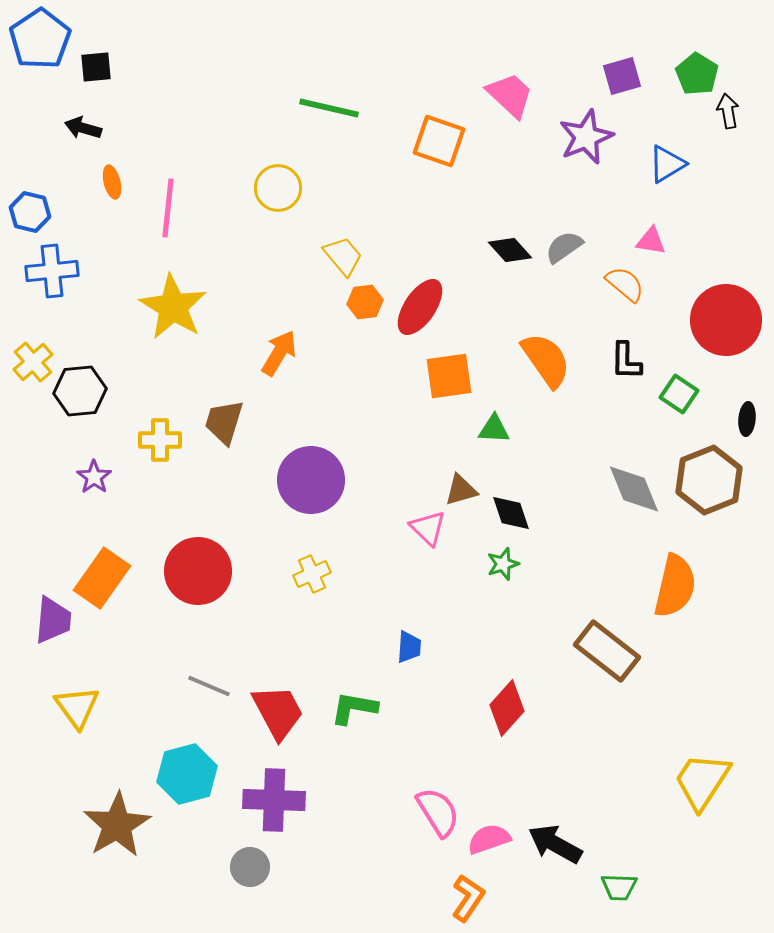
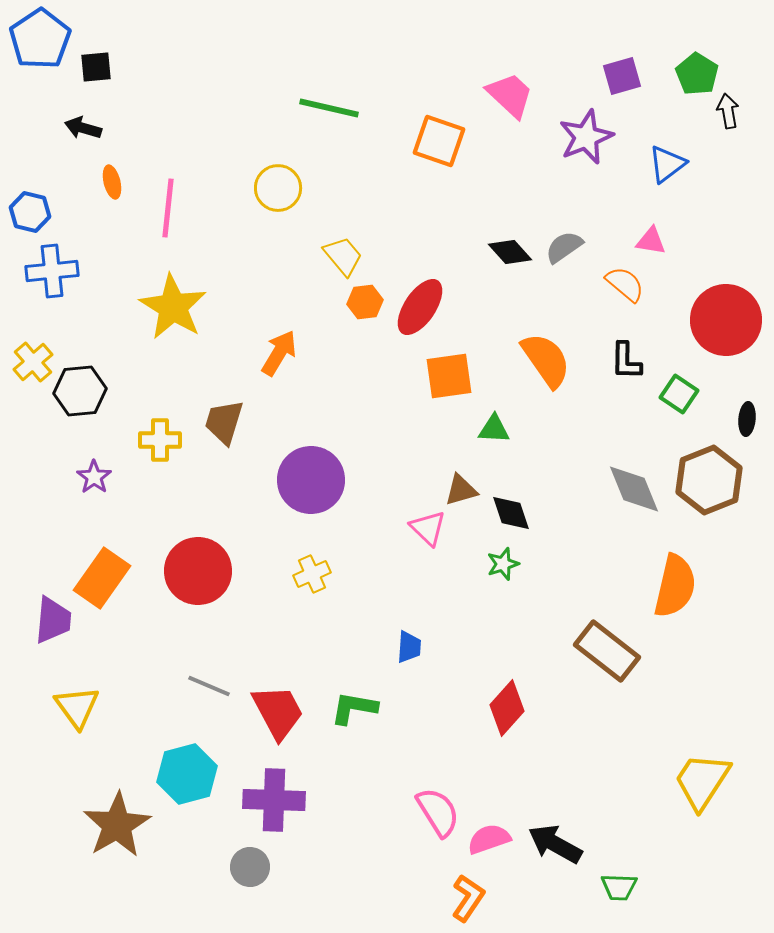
blue triangle at (667, 164): rotated 6 degrees counterclockwise
black diamond at (510, 250): moved 2 px down
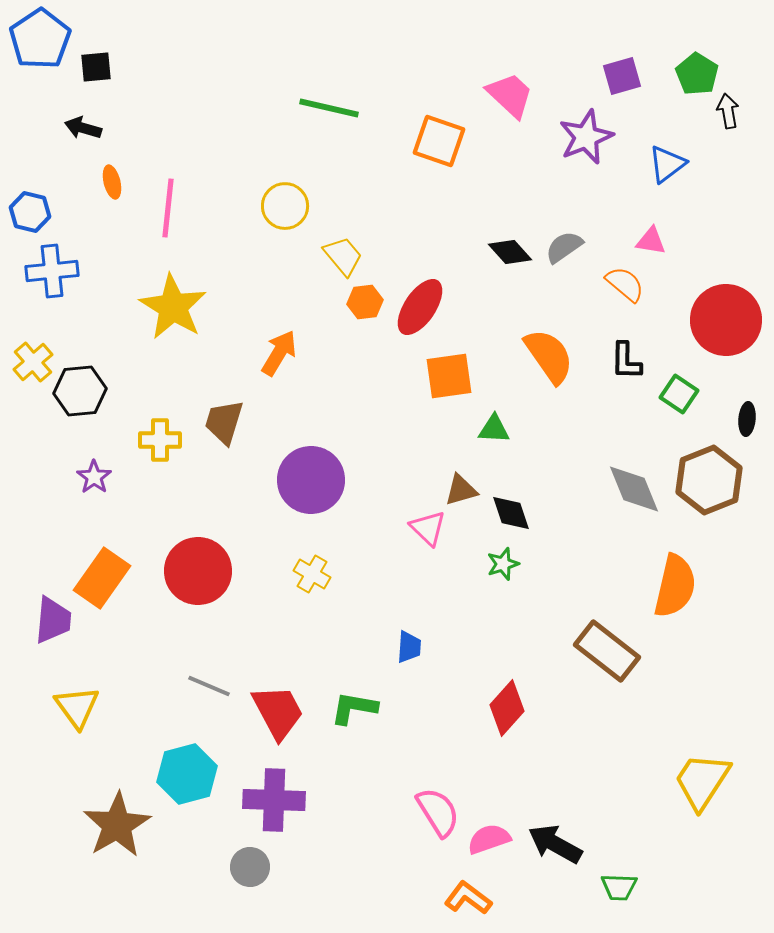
yellow circle at (278, 188): moved 7 px right, 18 px down
orange semicircle at (546, 360): moved 3 px right, 4 px up
yellow cross at (312, 574): rotated 36 degrees counterclockwise
orange L-shape at (468, 898): rotated 87 degrees counterclockwise
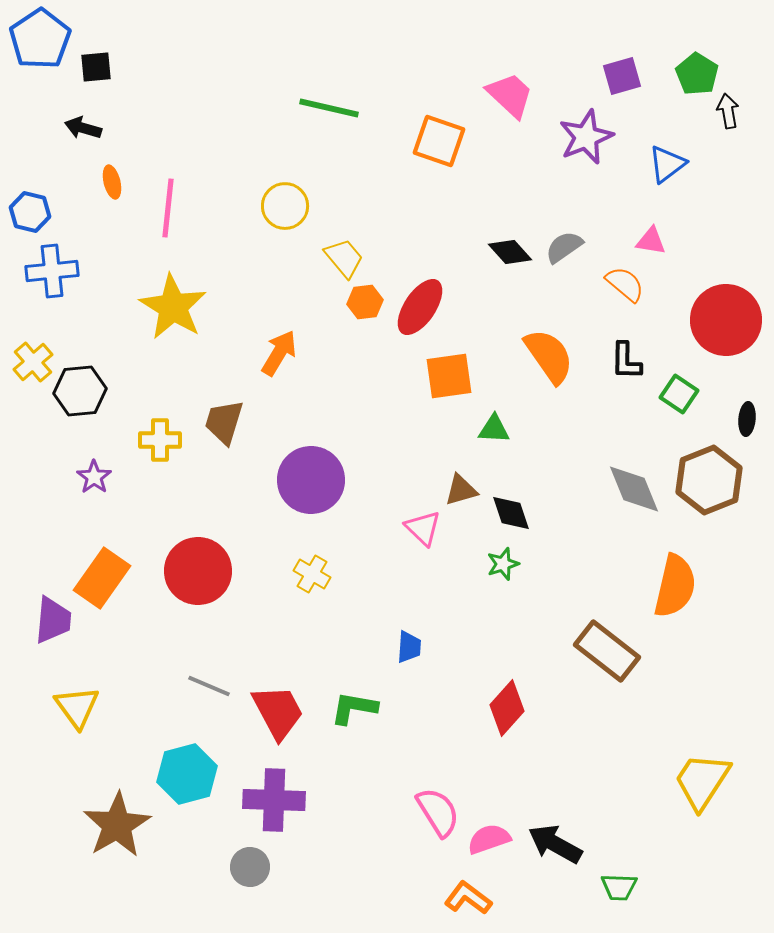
yellow trapezoid at (343, 256): moved 1 px right, 2 px down
pink triangle at (428, 528): moved 5 px left
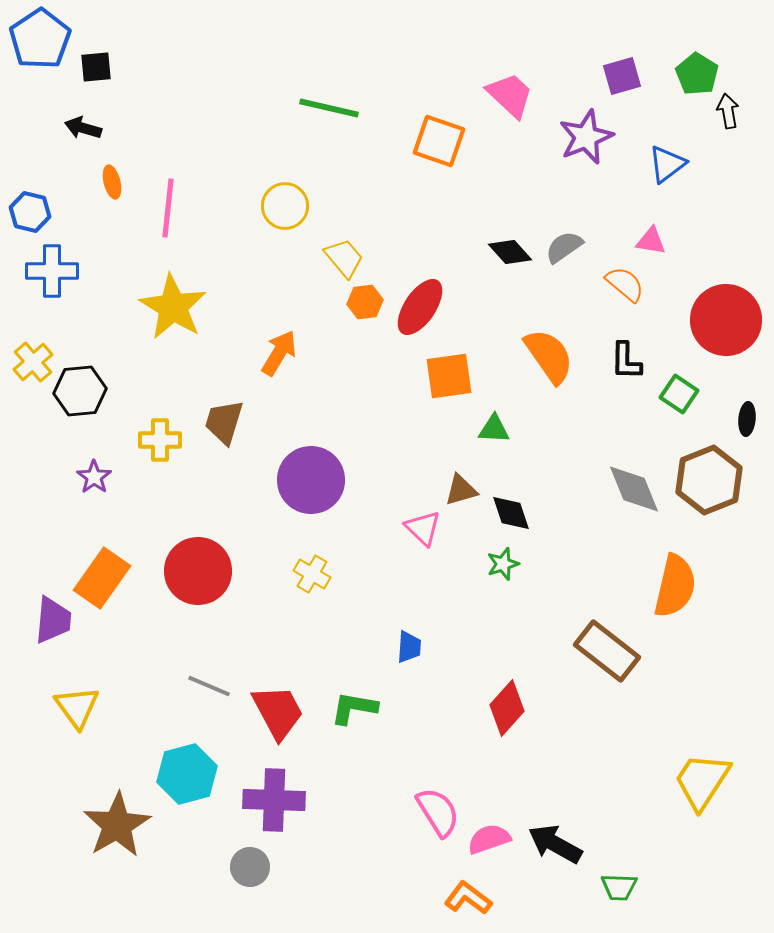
blue cross at (52, 271): rotated 6 degrees clockwise
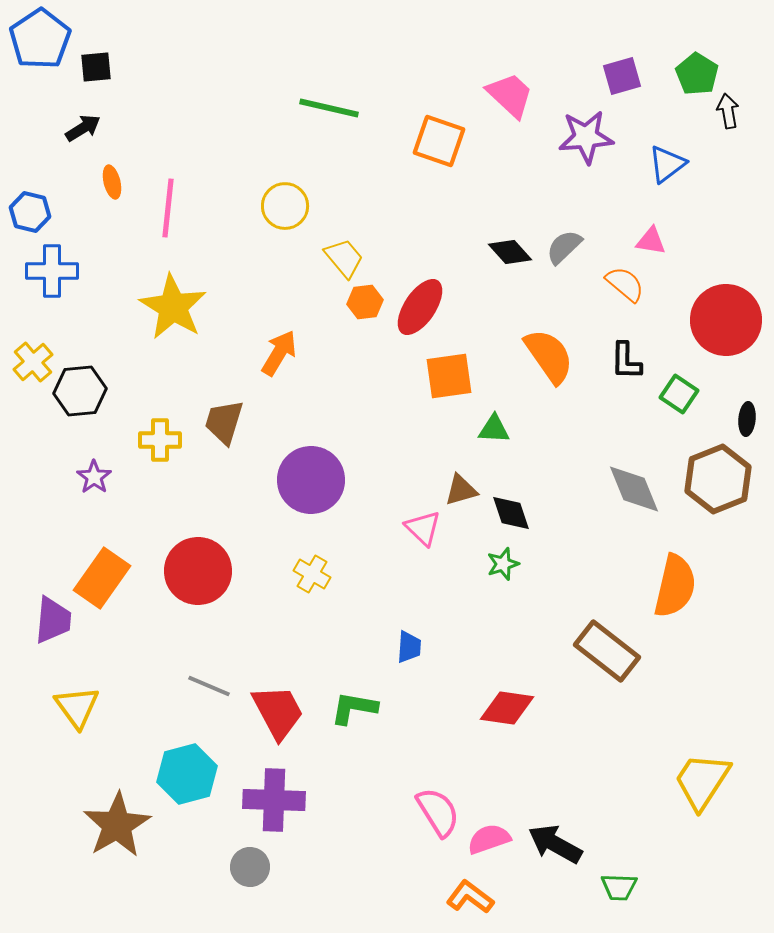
black arrow at (83, 128): rotated 132 degrees clockwise
purple star at (586, 137): rotated 18 degrees clockwise
gray semicircle at (564, 247): rotated 9 degrees counterclockwise
brown hexagon at (709, 480): moved 9 px right, 1 px up
red diamond at (507, 708): rotated 56 degrees clockwise
orange L-shape at (468, 898): moved 2 px right, 1 px up
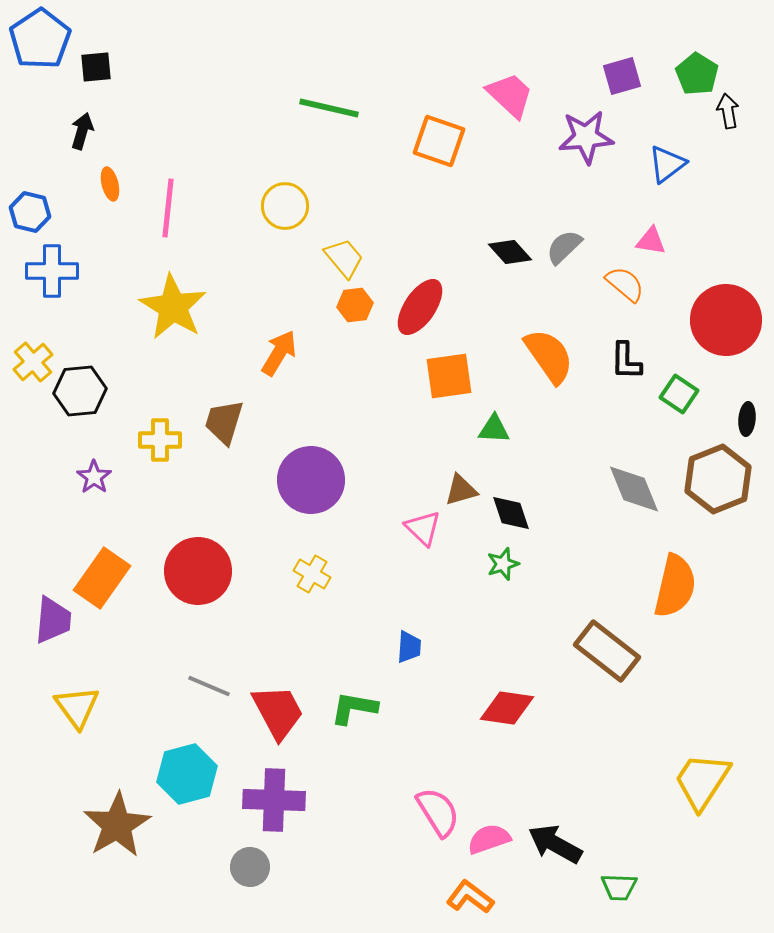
black arrow at (83, 128): moved 1 px left, 3 px down; rotated 42 degrees counterclockwise
orange ellipse at (112, 182): moved 2 px left, 2 px down
orange hexagon at (365, 302): moved 10 px left, 3 px down
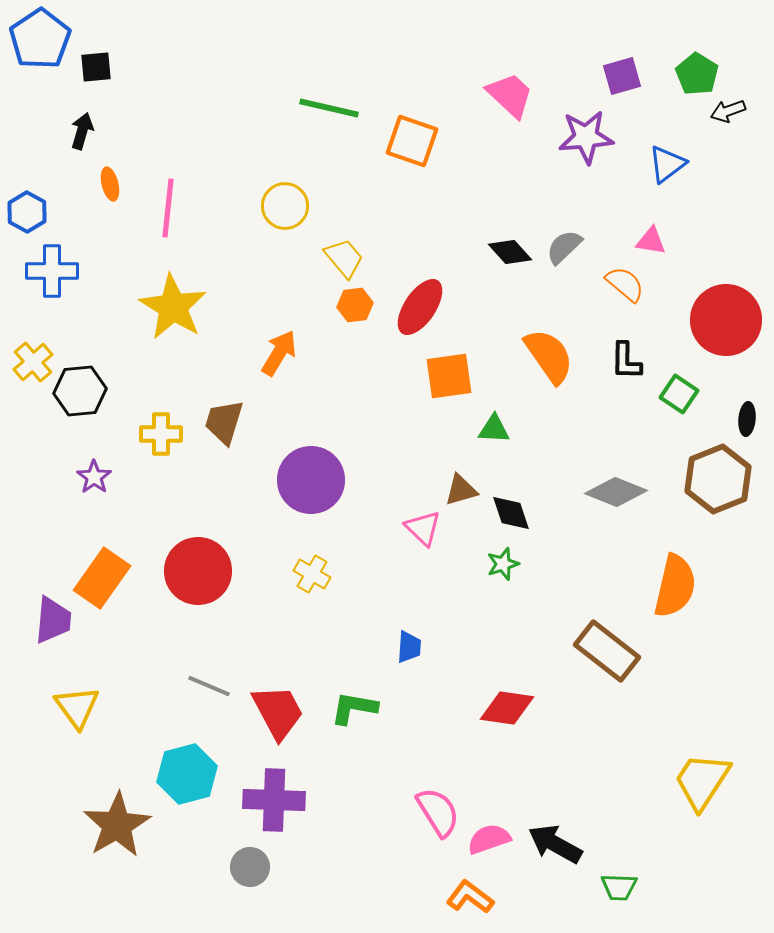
black arrow at (728, 111): rotated 100 degrees counterclockwise
orange square at (439, 141): moved 27 px left
blue hexagon at (30, 212): moved 3 px left; rotated 15 degrees clockwise
yellow cross at (160, 440): moved 1 px right, 6 px up
gray diamond at (634, 489): moved 18 px left, 3 px down; rotated 46 degrees counterclockwise
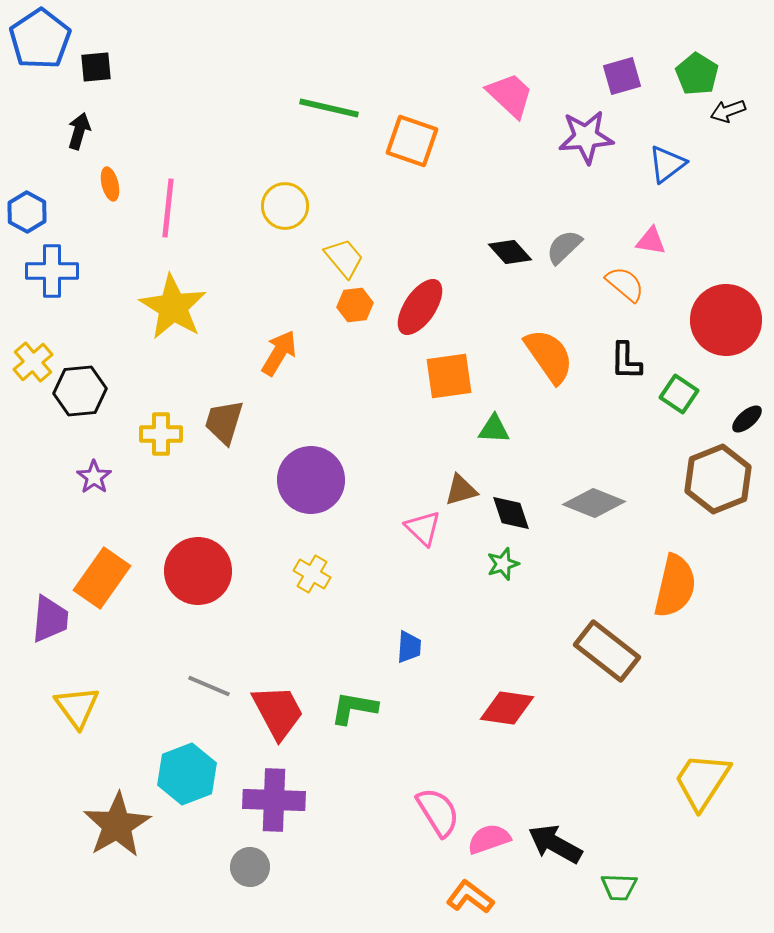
black arrow at (82, 131): moved 3 px left
black ellipse at (747, 419): rotated 44 degrees clockwise
gray diamond at (616, 492): moved 22 px left, 11 px down
purple trapezoid at (53, 620): moved 3 px left, 1 px up
cyan hexagon at (187, 774): rotated 6 degrees counterclockwise
